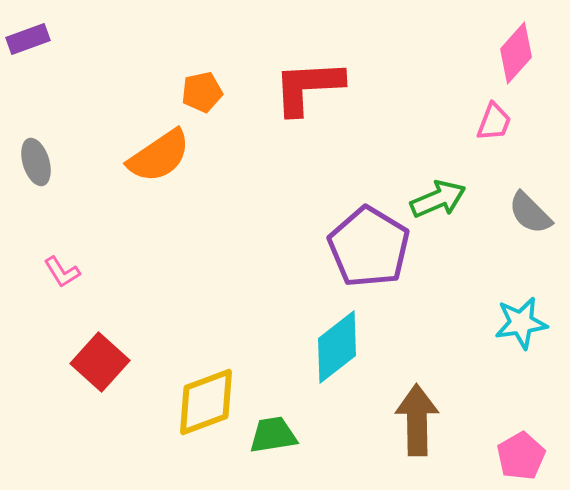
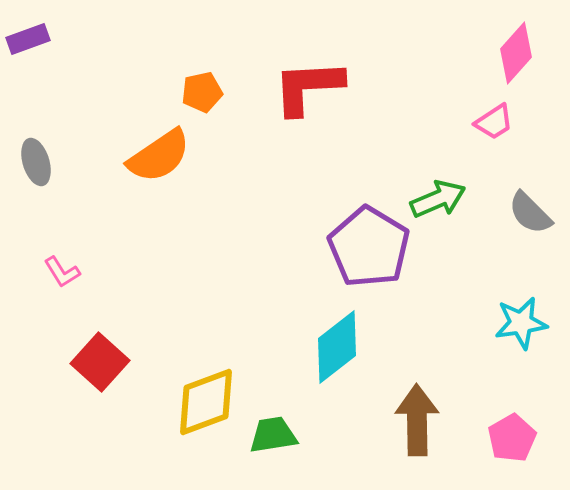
pink trapezoid: rotated 36 degrees clockwise
pink pentagon: moved 9 px left, 18 px up
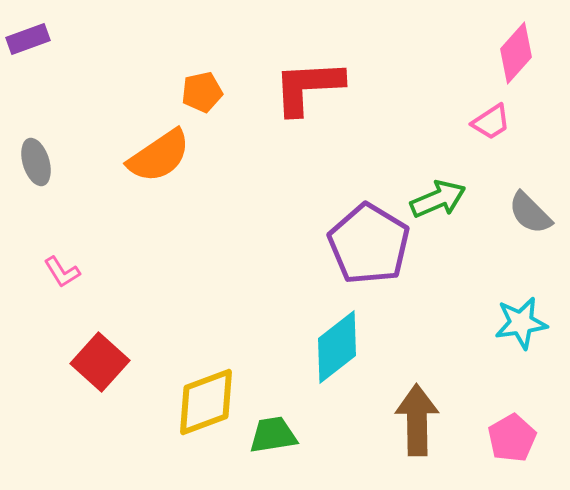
pink trapezoid: moved 3 px left
purple pentagon: moved 3 px up
